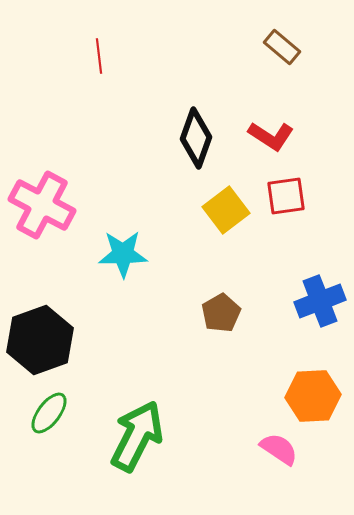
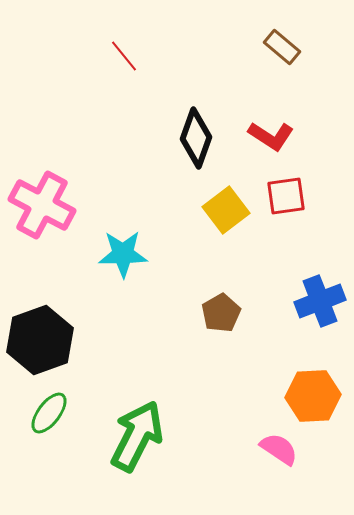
red line: moved 25 px right; rotated 32 degrees counterclockwise
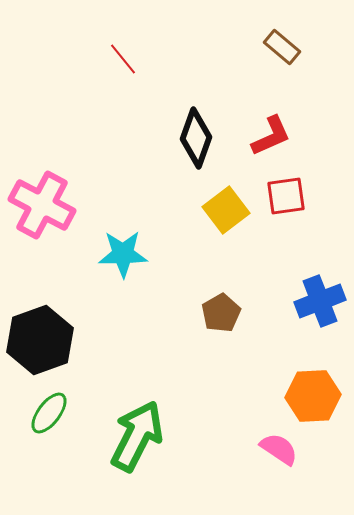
red line: moved 1 px left, 3 px down
red L-shape: rotated 57 degrees counterclockwise
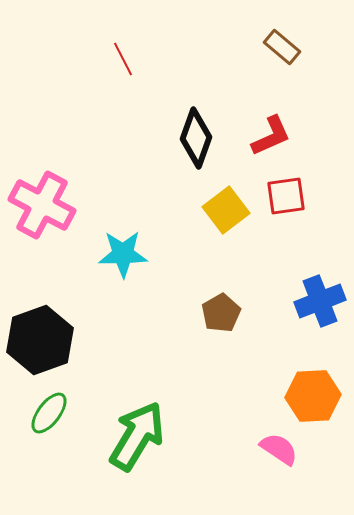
red line: rotated 12 degrees clockwise
green arrow: rotated 4 degrees clockwise
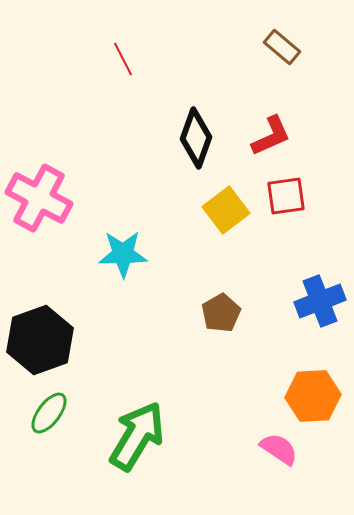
pink cross: moved 3 px left, 7 px up
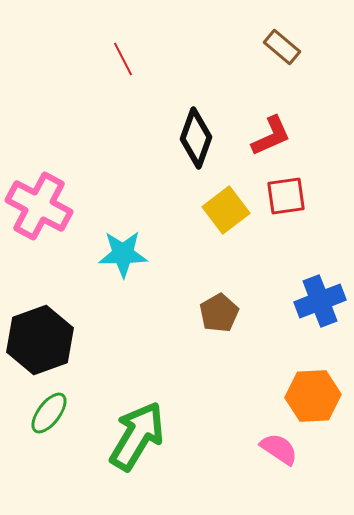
pink cross: moved 8 px down
brown pentagon: moved 2 px left
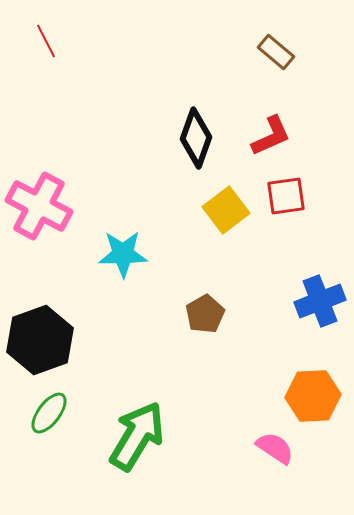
brown rectangle: moved 6 px left, 5 px down
red line: moved 77 px left, 18 px up
brown pentagon: moved 14 px left, 1 px down
pink semicircle: moved 4 px left, 1 px up
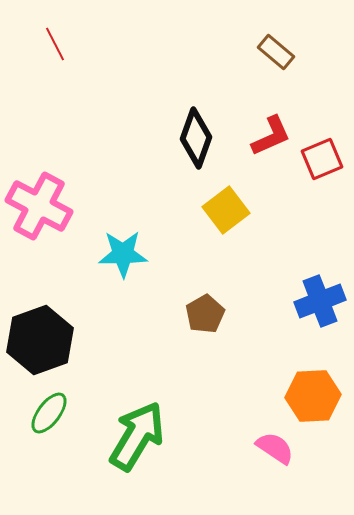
red line: moved 9 px right, 3 px down
red square: moved 36 px right, 37 px up; rotated 15 degrees counterclockwise
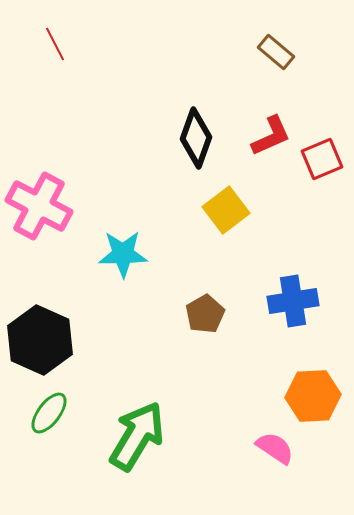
blue cross: moved 27 px left; rotated 12 degrees clockwise
black hexagon: rotated 16 degrees counterclockwise
